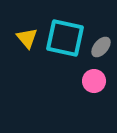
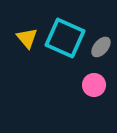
cyan square: rotated 12 degrees clockwise
pink circle: moved 4 px down
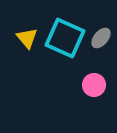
gray ellipse: moved 9 px up
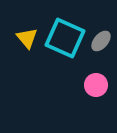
gray ellipse: moved 3 px down
pink circle: moved 2 px right
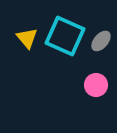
cyan square: moved 2 px up
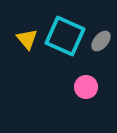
yellow triangle: moved 1 px down
pink circle: moved 10 px left, 2 px down
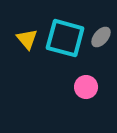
cyan square: moved 2 px down; rotated 9 degrees counterclockwise
gray ellipse: moved 4 px up
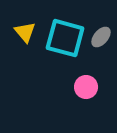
yellow triangle: moved 2 px left, 7 px up
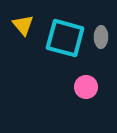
yellow triangle: moved 2 px left, 7 px up
gray ellipse: rotated 40 degrees counterclockwise
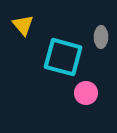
cyan square: moved 2 px left, 19 px down
pink circle: moved 6 px down
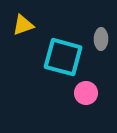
yellow triangle: rotated 50 degrees clockwise
gray ellipse: moved 2 px down
